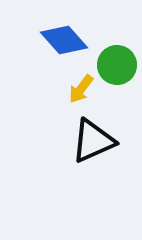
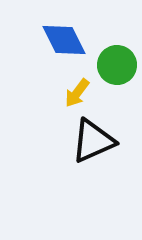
blue diamond: rotated 15 degrees clockwise
yellow arrow: moved 4 px left, 4 px down
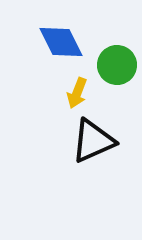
blue diamond: moved 3 px left, 2 px down
yellow arrow: rotated 16 degrees counterclockwise
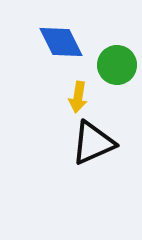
yellow arrow: moved 1 px right, 4 px down; rotated 12 degrees counterclockwise
black triangle: moved 2 px down
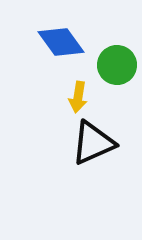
blue diamond: rotated 9 degrees counterclockwise
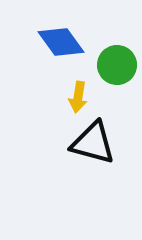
black triangle: rotated 39 degrees clockwise
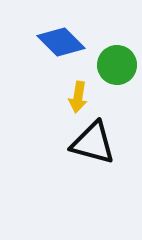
blue diamond: rotated 9 degrees counterclockwise
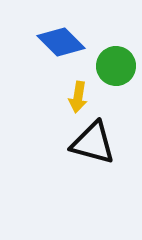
green circle: moved 1 px left, 1 px down
